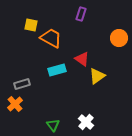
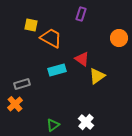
green triangle: rotated 32 degrees clockwise
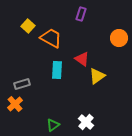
yellow square: moved 3 px left, 1 px down; rotated 32 degrees clockwise
cyan rectangle: rotated 72 degrees counterclockwise
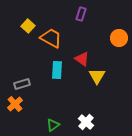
yellow triangle: rotated 24 degrees counterclockwise
